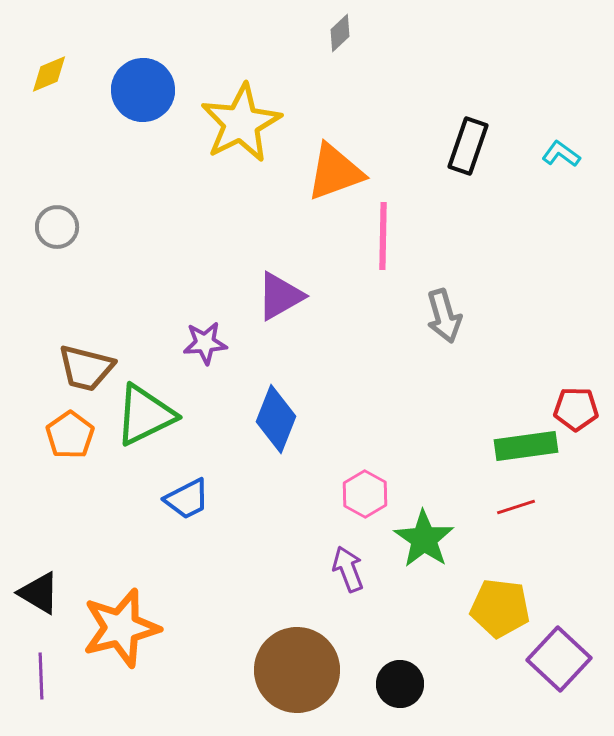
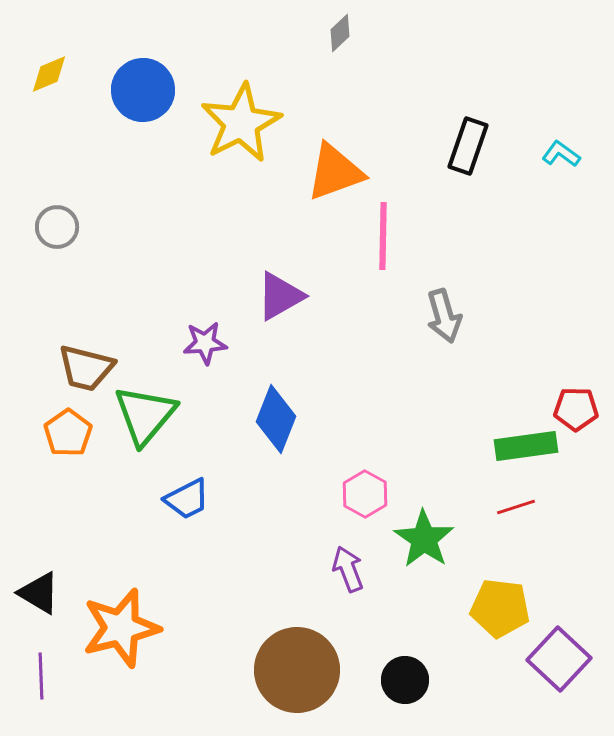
green triangle: rotated 24 degrees counterclockwise
orange pentagon: moved 2 px left, 2 px up
black circle: moved 5 px right, 4 px up
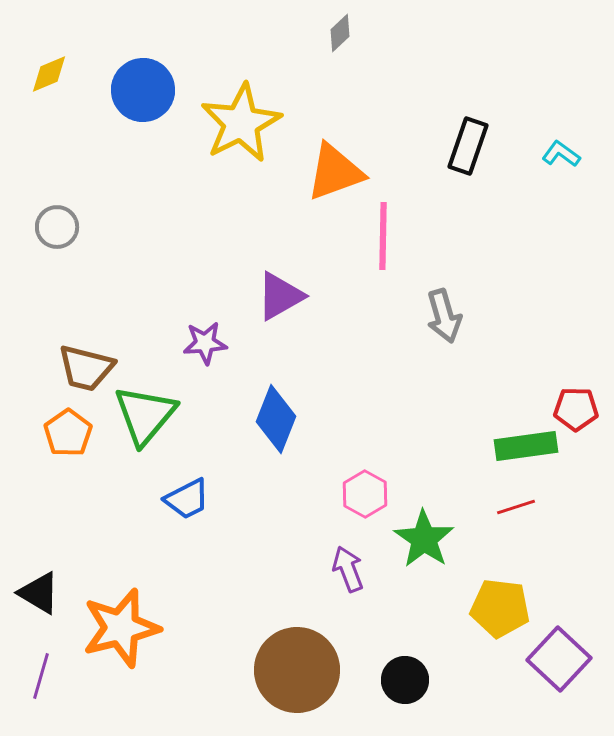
purple line: rotated 18 degrees clockwise
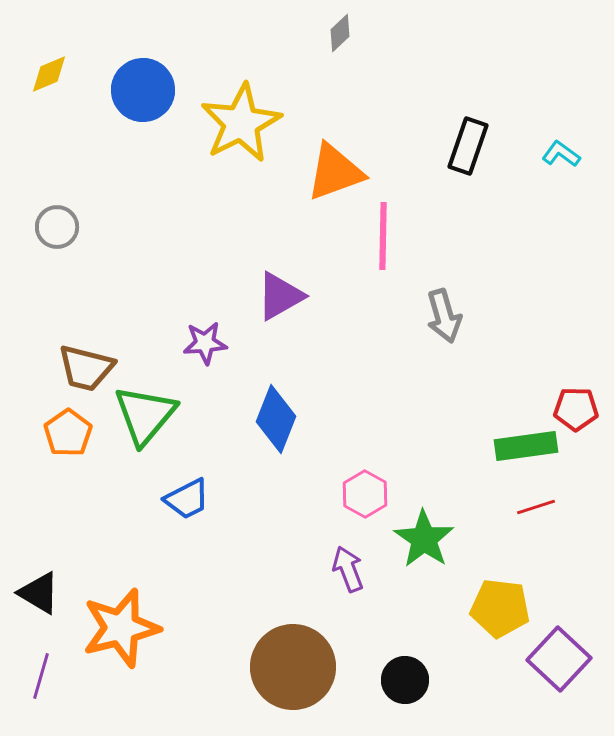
red line: moved 20 px right
brown circle: moved 4 px left, 3 px up
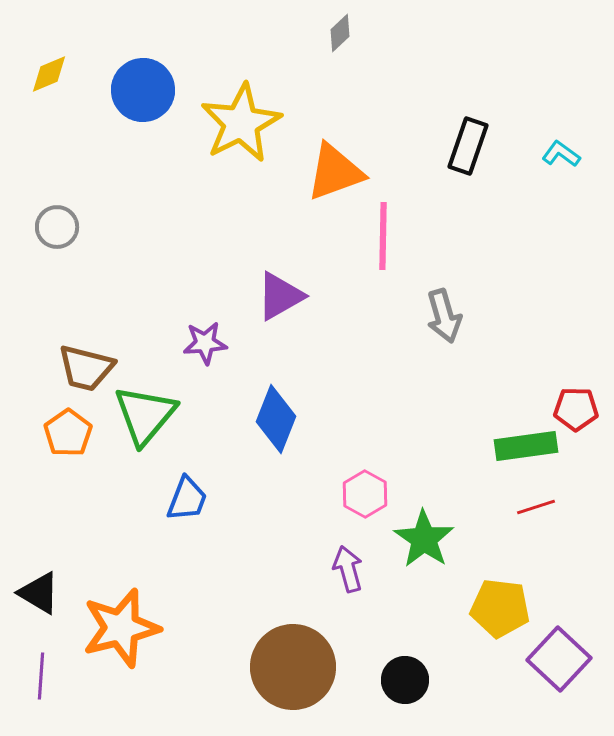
blue trapezoid: rotated 42 degrees counterclockwise
purple arrow: rotated 6 degrees clockwise
purple line: rotated 12 degrees counterclockwise
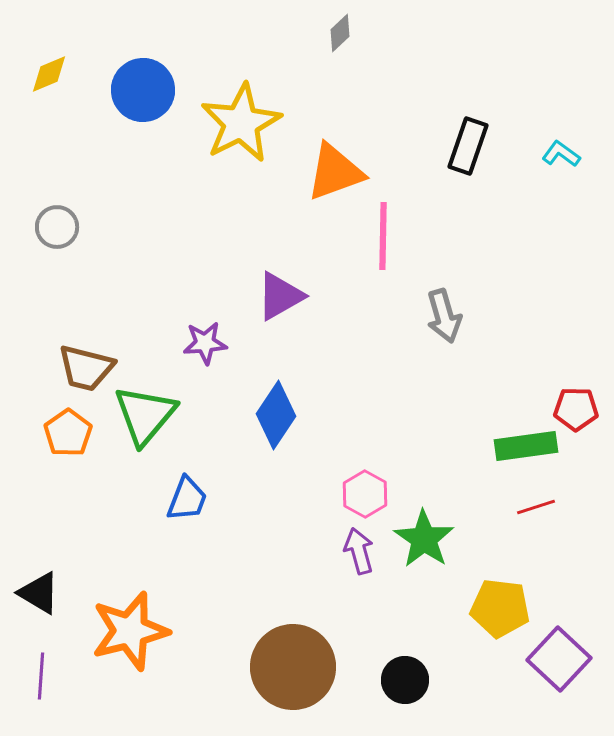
blue diamond: moved 4 px up; rotated 12 degrees clockwise
purple arrow: moved 11 px right, 18 px up
orange star: moved 9 px right, 3 px down
